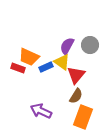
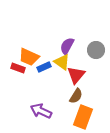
gray circle: moved 6 px right, 5 px down
blue rectangle: moved 2 px left
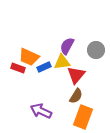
yellow triangle: rotated 42 degrees counterclockwise
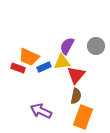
gray circle: moved 4 px up
brown semicircle: rotated 21 degrees counterclockwise
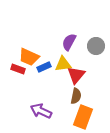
purple semicircle: moved 2 px right, 4 px up
yellow triangle: moved 1 px right, 2 px down
red rectangle: moved 1 px down
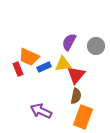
red rectangle: rotated 48 degrees clockwise
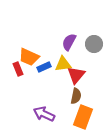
gray circle: moved 2 px left, 2 px up
purple arrow: moved 3 px right, 3 px down
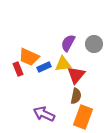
purple semicircle: moved 1 px left, 1 px down
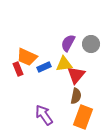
gray circle: moved 3 px left
orange trapezoid: moved 2 px left
yellow triangle: moved 1 px right
purple arrow: moved 1 px down; rotated 30 degrees clockwise
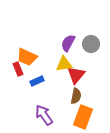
blue rectangle: moved 7 px left, 14 px down
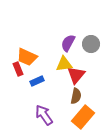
orange rectangle: rotated 20 degrees clockwise
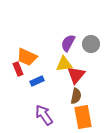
orange rectangle: rotated 50 degrees counterclockwise
